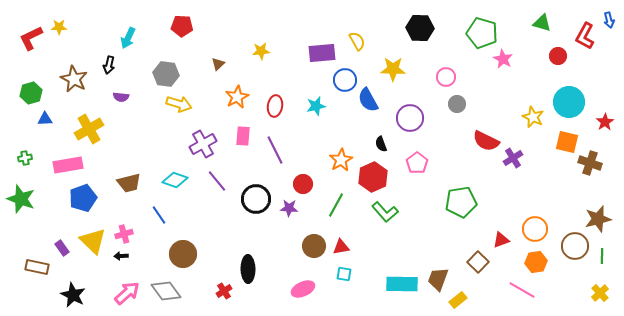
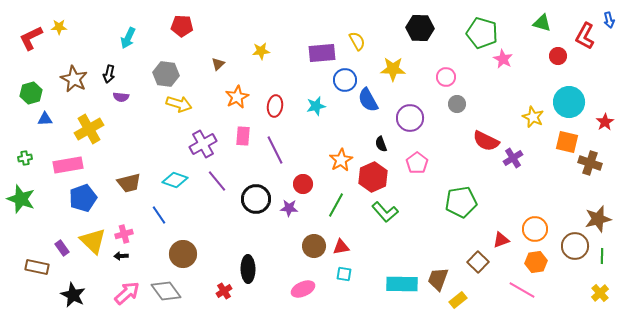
black arrow at (109, 65): moved 9 px down
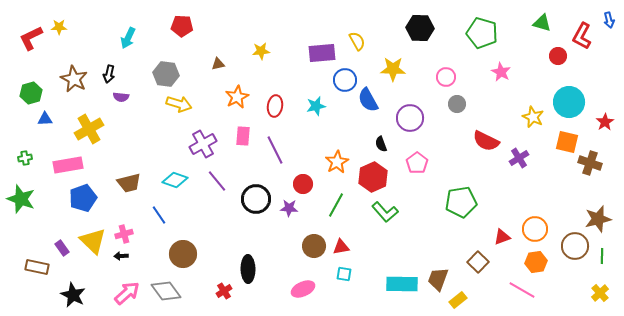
red L-shape at (585, 36): moved 3 px left
pink star at (503, 59): moved 2 px left, 13 px down
brown triangle at (218, 64): rotated 32 degrees clockwise
purple cross at (513, 158): moved 6 px right
orange star at (341, 160): moved 4 px left, 2 px down
red triangle at (501, 240): moved 1 px right, 3 px up
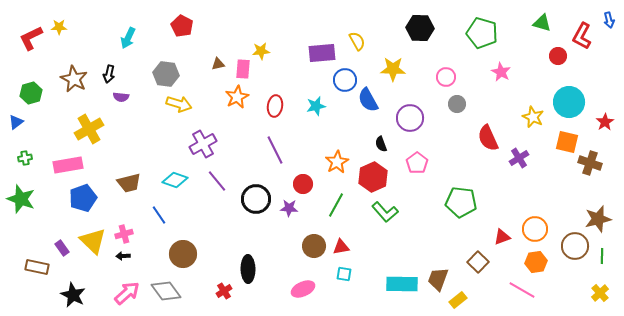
red pentagon at (182, 26): rotated 25 degrees clockwise
blue triangle at (45, 119): moved 29 px left, 3 px down; rotated 35 degrees counterclockwise
pink rectangle at (243, 136): moved 67 px up
red semicircle at (486, 141): moved 2 px right, 3 px up; rotated 40 degrees clockwise
green pentagon at (461, 202): rotated 16 degrees clockwise
black arrow at (121, 256): moved 2 px right
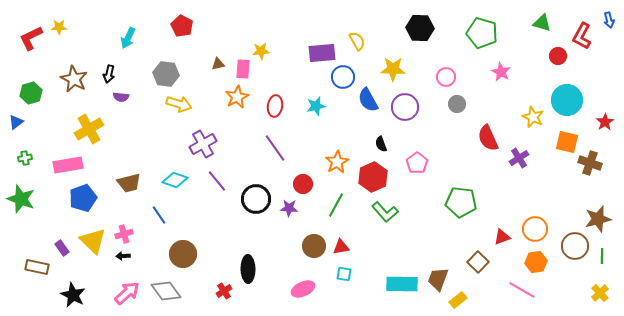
blue circle at (345, 80): moved 2 px left, 3 px up
cyan circle at (569, 102): moved 2 px left, 2 px up
purple circle at (410, 118): moved 5 px left, 11 px up
purple line at (275, 150): moved 2 px up; rotated 8 degrees counterclockwise
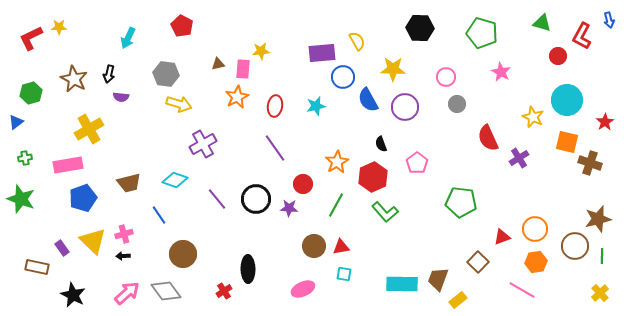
purple line at (217, 181): moved 18 px down
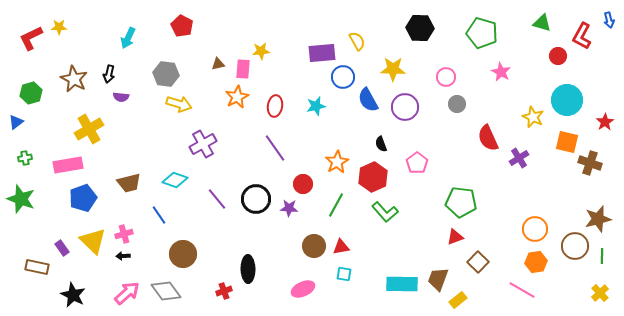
red triangle at (502, 237): moved 47 px left
red cross at (224, 291): rotated 14 degrees clockwise
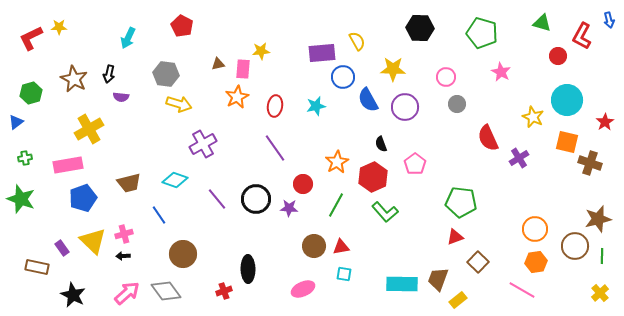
pink pentagon at (417, 163): moved 2 px left, 1 px down
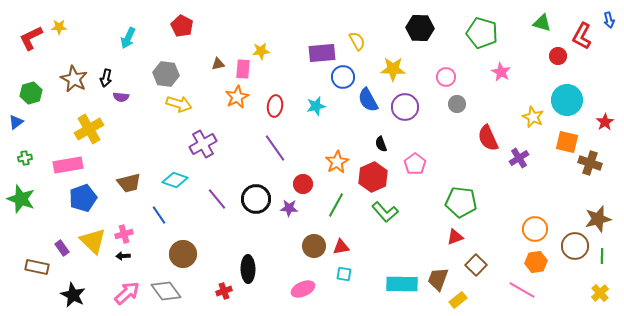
black arrow at (109, 74): moved 3 px left, 4 px down
brown square at (478, 262): moved 2 px left, 3 px down
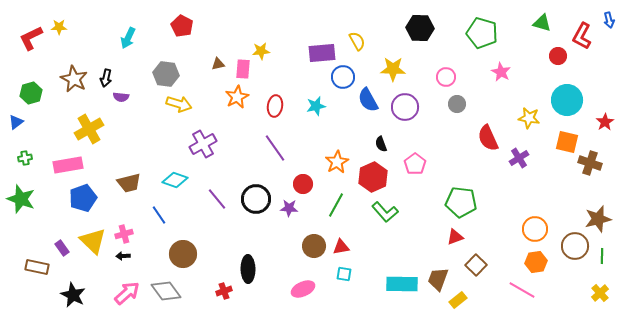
yellow star at (533, 117): moved 4 px left, 1 px down; rotated 15 degrees counterclockwise
